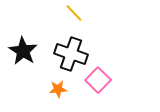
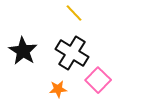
black cross: moved 1 px right, 1 px up; rotated 12 degrees clockwise
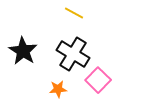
yellow line: rotated 18 degrees counterclockwise
black cross: moved 1 px right, 1 px down
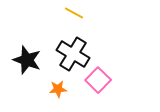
black star: moved 4 px right, 9 px down; rotated 12 degrees counterclockwise
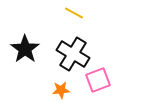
black star: moved 2 px left, 11 px up; rotated 16 degrees clockwise
pink square: rotated 25 degrees clockwise
orange star: moved 3 px right, 1 px down
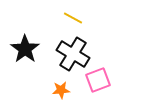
yellow line: moved 1 px left, 5 px down
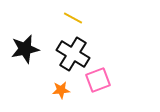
black star: rotated 24 degrees clockwise
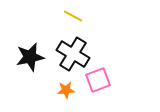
yellow line: moved 2 px up
black star: moved 5 px right, 8 px down
orange star: moved 5 px right
